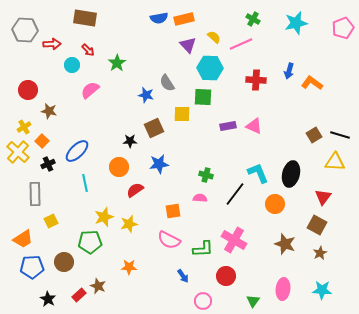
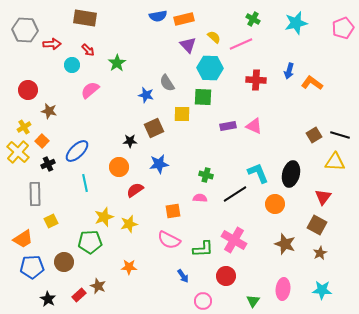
blue semicircle at (159, 18): moved 1 px left, 2 px up
black line at (235, 194): rotated 20 degrees clockwise
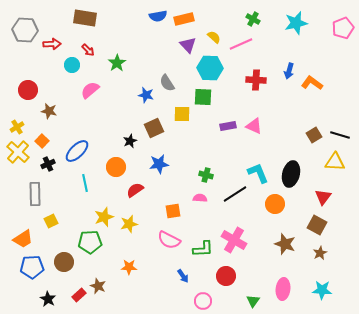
yellow cross at (24, 127): moved 7 px left
black star at (130, 141): rotated 24 degrees counterclockwise
orange circle at (119, 167): moved 3 px left
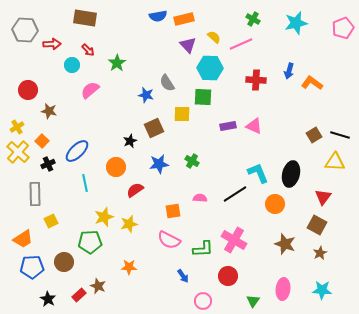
green cross at (206, 175): moved 14 px left, 14 px up; rotated 16 degrees clockwise
red circle at (226, 276): moved 2 px right
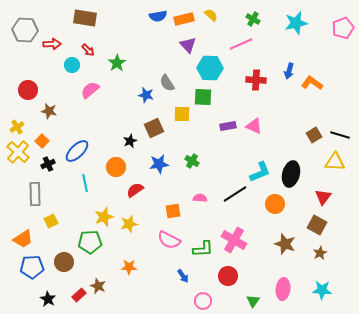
yellow semicircle at (214, 37): moved 3 px left, 22 px up
cyan L-shape at (258, 173): moved 2 px right, 1 px up; rotated 90 degrees clockwise
